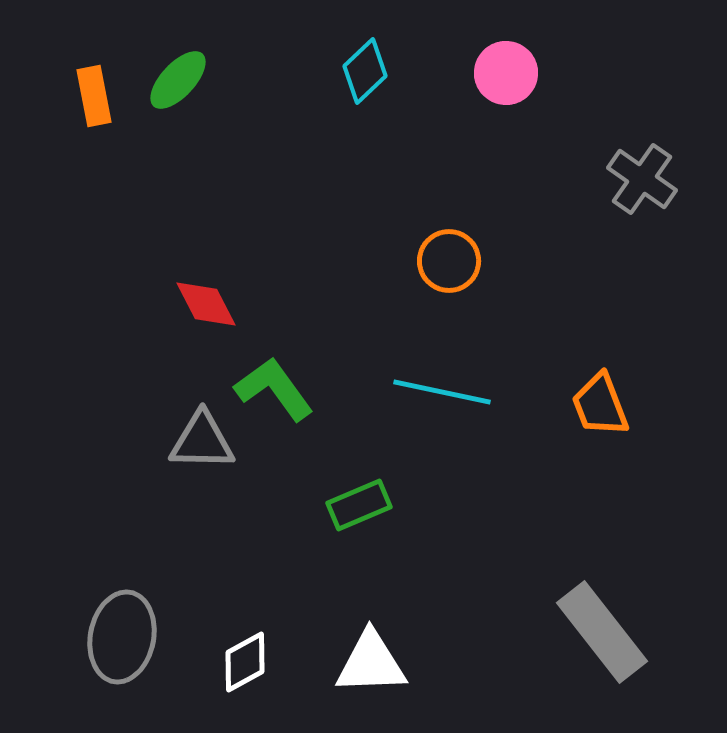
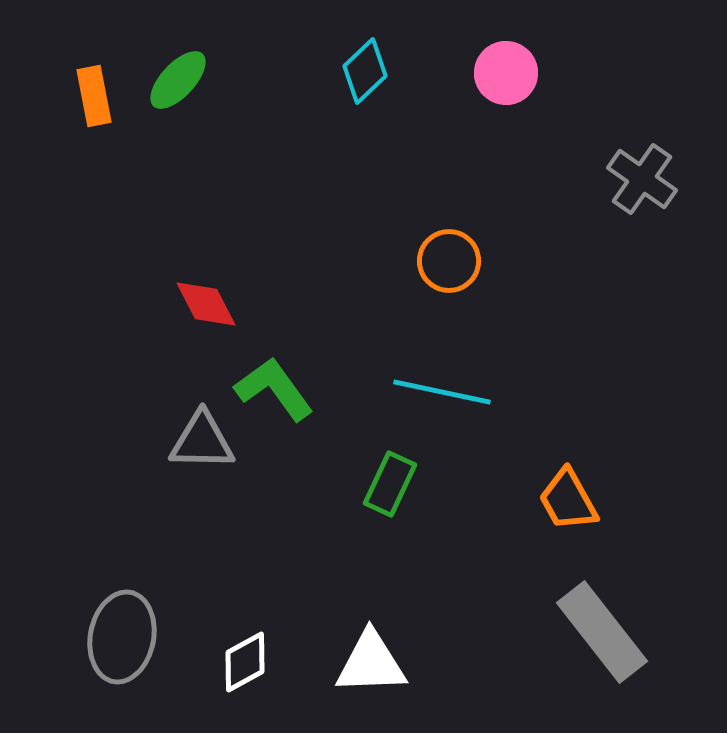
orange trapezoid: moved 32 px left, 95 px down; rotated 8 degrees counterclockwise
green rectangle: moved 31 px right, 21 px up; rotated 42 degrees counterclockwise
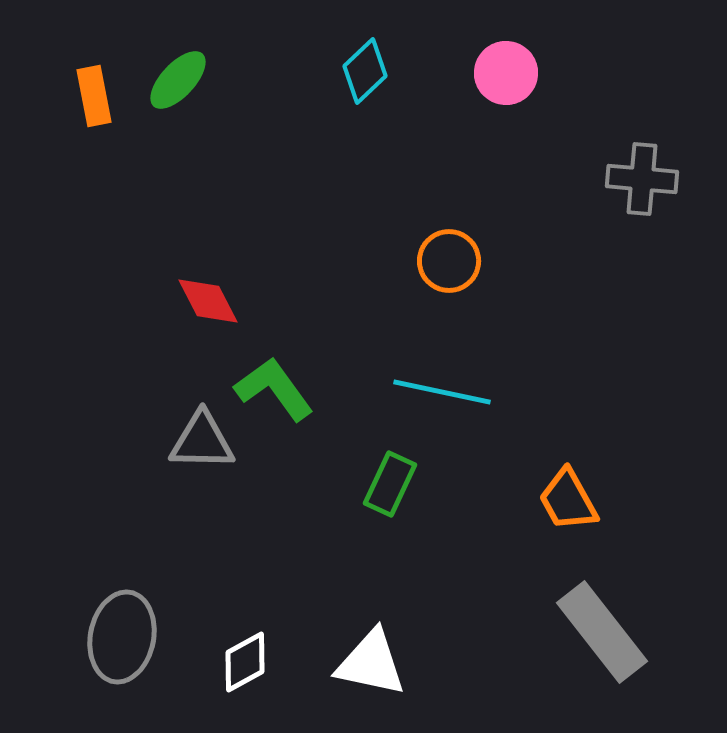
gray cross: rotated 30 degrees counterclockwise
red diamond: moved 2 px right, 3 px up
white triangle: rotated 14 degrees clockwise
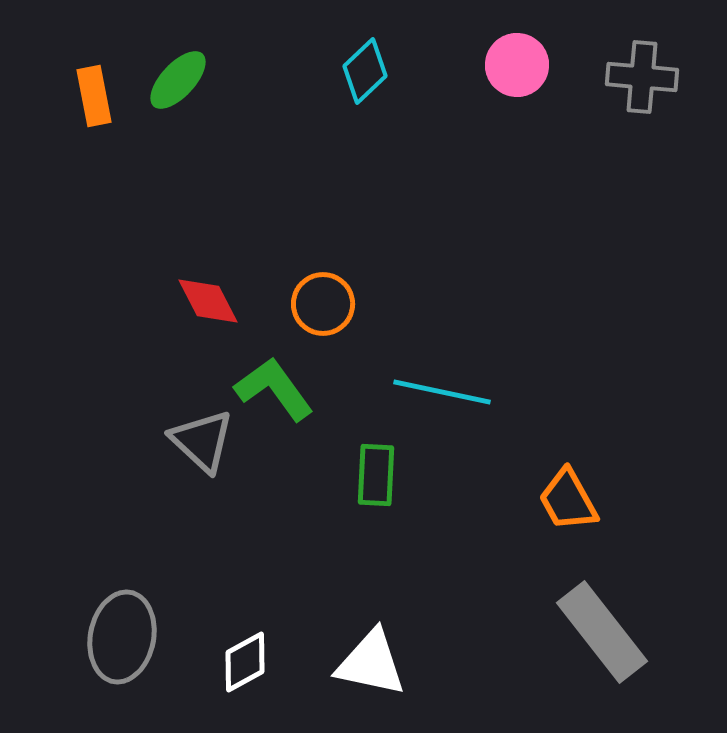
pink circle: moved 11 px right, 8 px up
gray cross: moved 102 px up
orange circle: moved 126 px left, 43 px down
gray triangle: rotated 42 degrees clockwise
green rectangle: moved 14 px left, 9 px up; rotated 22 degrees counterclockwise
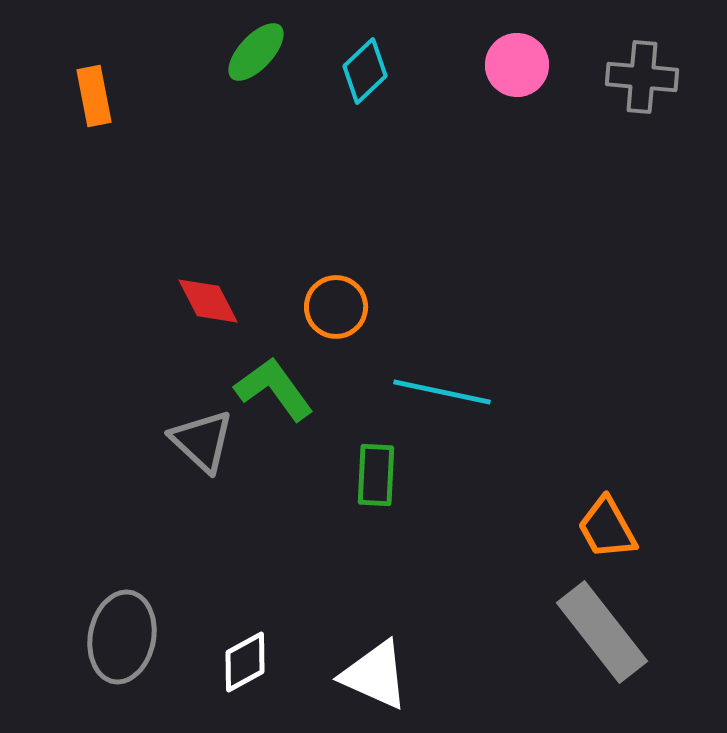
green ellipse: moved 78 px right, 28 px up
orange circle: moved 13 px right, 3 px down
orange trapezoid: moved 39 px right, 28 px down
white triangle: moved 4 px right, 12 px down; rotated 12 degrees clockwise
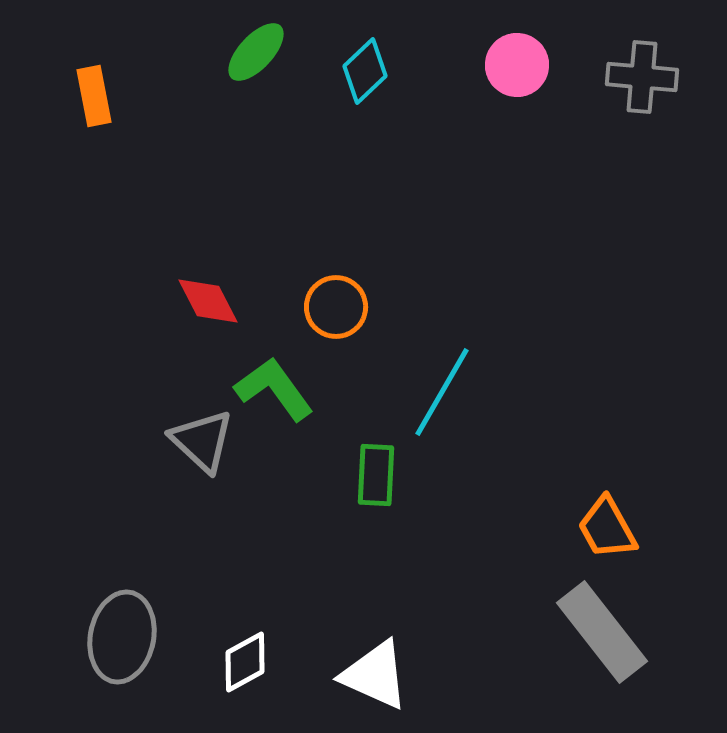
cyan line: rotated 72 degrees counterclockwise
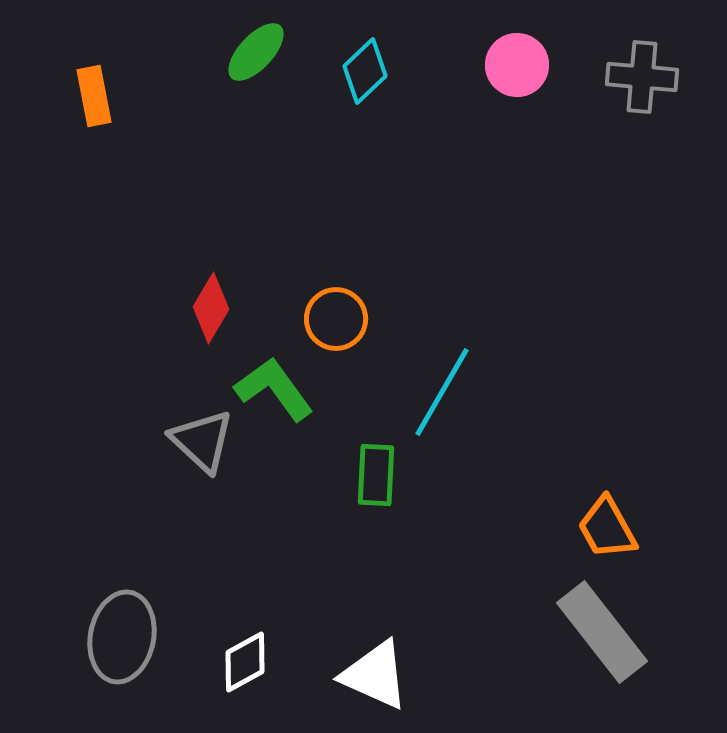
red diamond: moved 3 px right, 7 px down; rotated 58 degrees clockwise
orange circle: moved 12 px down
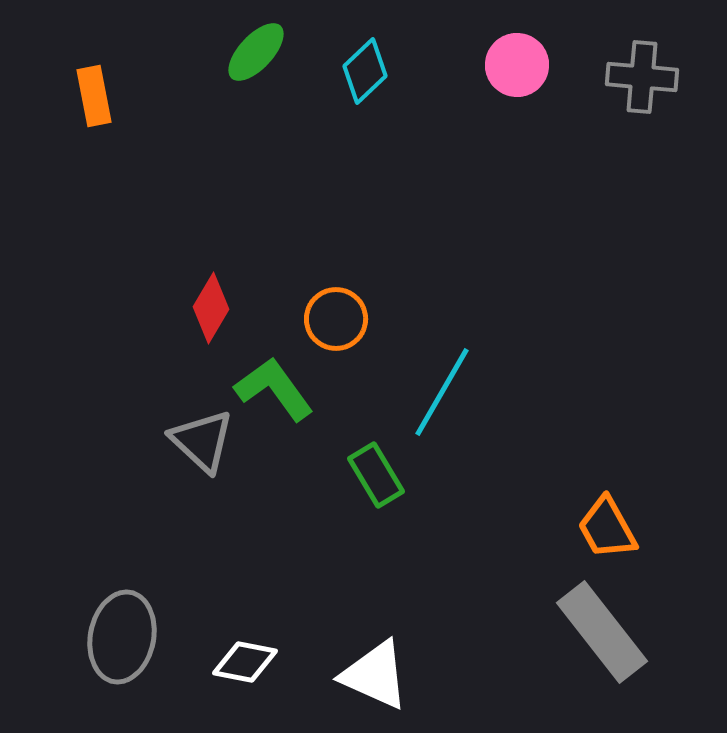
green rectangle: rotated 34 degrees counterclockwise
white diamond: rotated 40 degrees clockwise
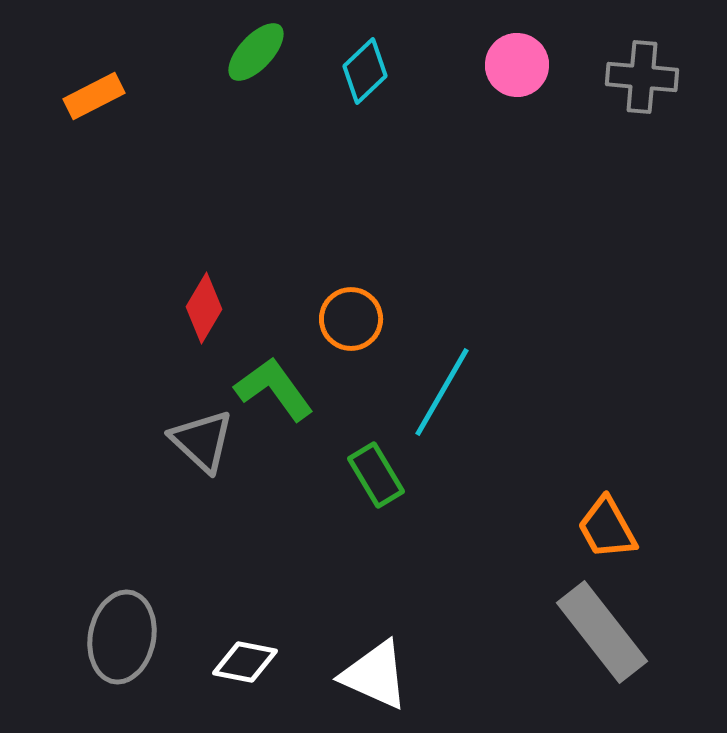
orange rectangle: rotated 74 degrees clockwise
red diamond: moved 7 px left
orange circle: moved 15 px right
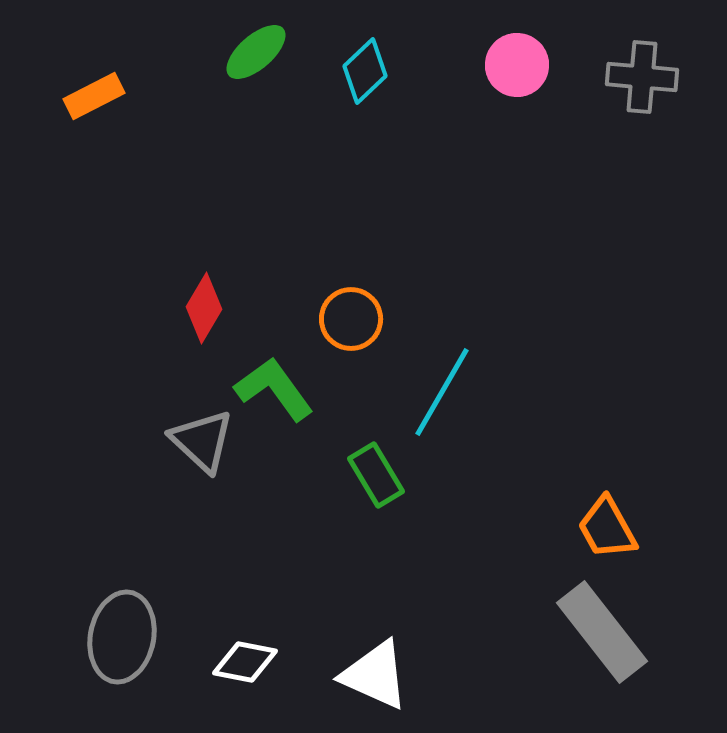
green ellipse: rotated 6 degrees clockwise
